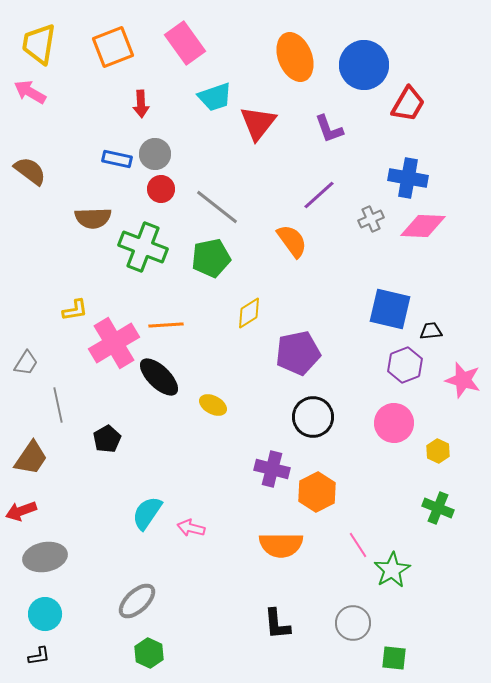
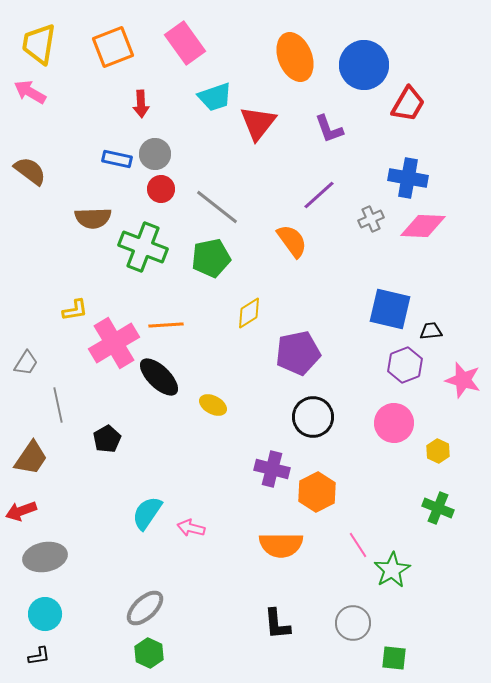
gray ellipse at (137, 601): moved 8 px right, 7 px down
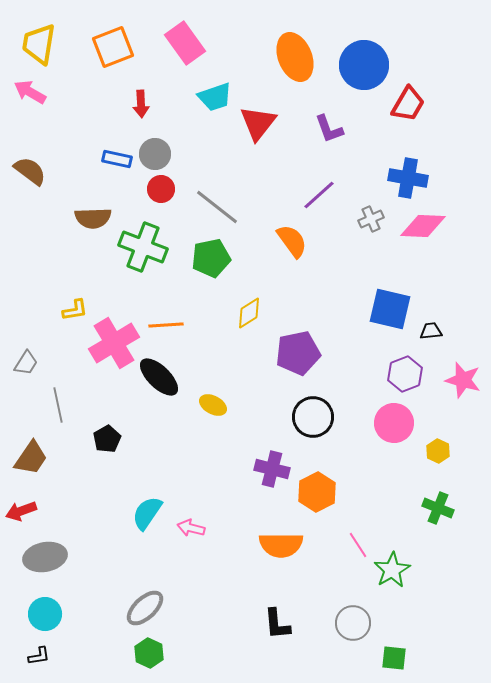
purple hexagon at (405, 365): moved 9 px down
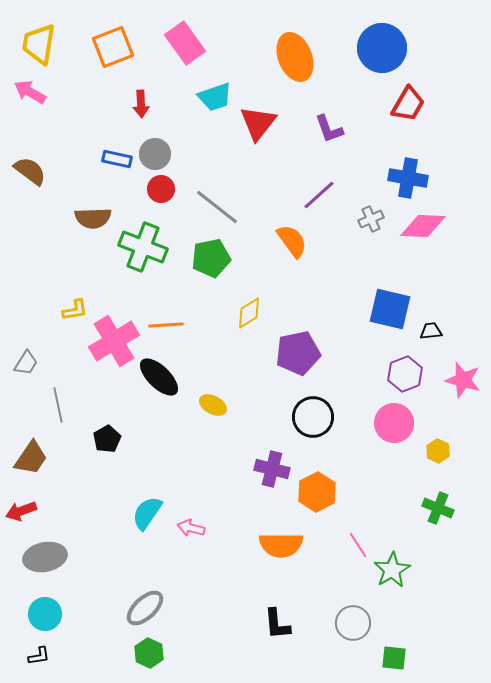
blue circle at (364, 65): moved 18 px right, 17 px up
pink cross at (114, 343): moved 2 px up
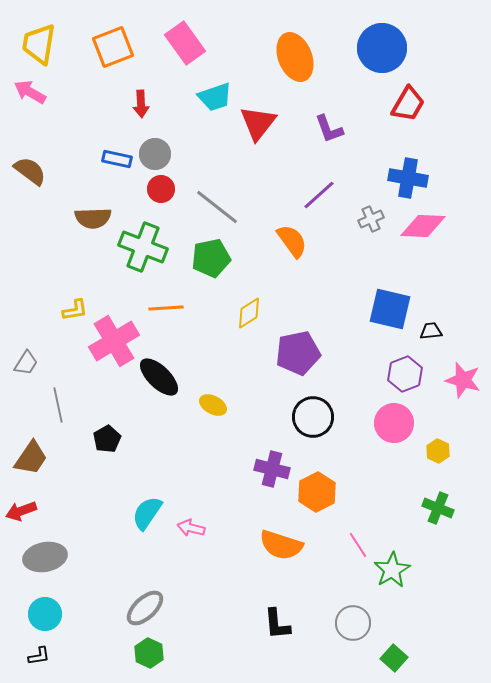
orange line at (166, 325): moved 17 px up
orange semicircle at (281, 545): rotated 18 degrees clockwise
green square at (394, 658): rotated 36 degrees clockwise
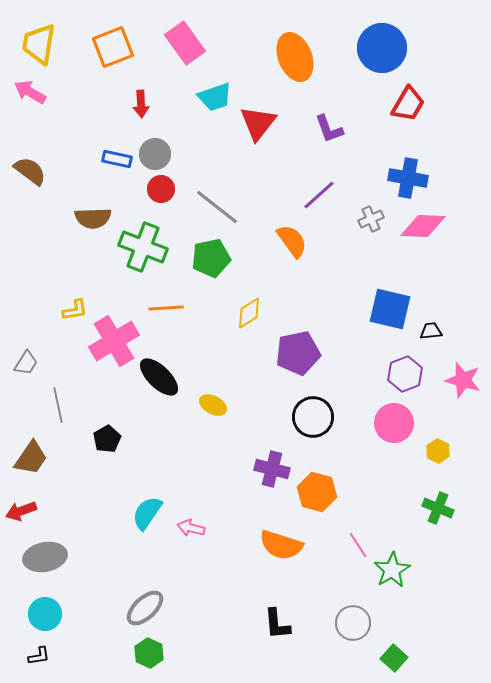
orange hexagon at (317, 492): rotated 18 degrees counterclockwise
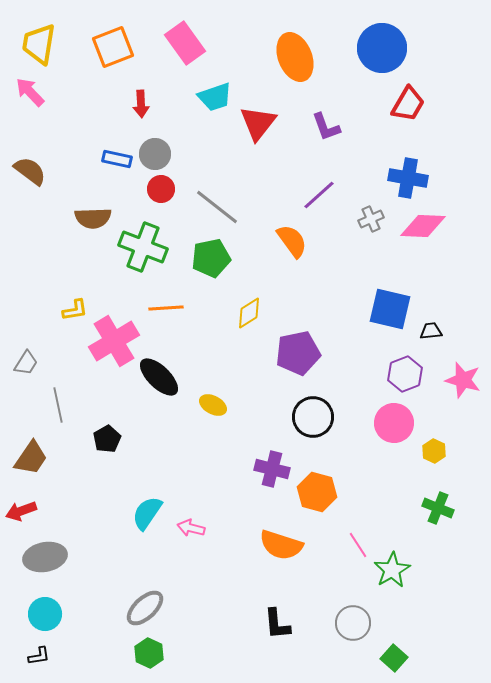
pink arrow at (30, 92): rotated 16 degrees clockwise
purple L-shape at (329, 129): moved 3 px left, 2 px up
yellow hexagon at (438, 451): moved 4 px left
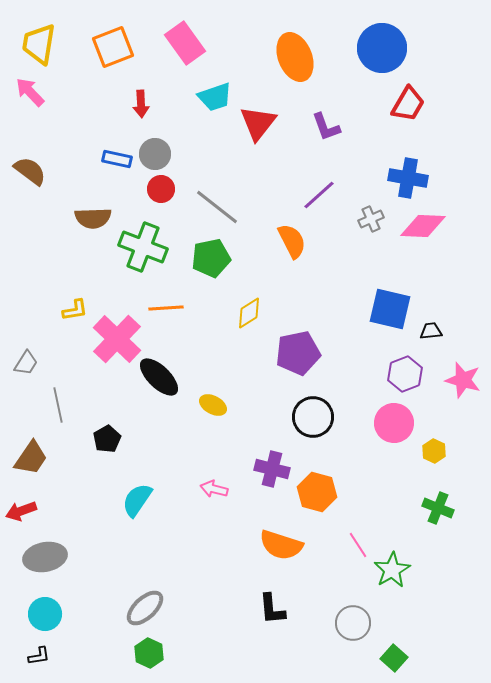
orange semicircle at (292, 241): rotated 9 degrees clockwise
pink cross at (114, 341): moved 3 px right, 2 px up; rotated 15 degrees counterclockwise
cyan semicircle at (147, 513): moved 10 px left, 13 px up
pink arrow at (191, 528): moved 23 px right, 39 px up
black L-shape at (277, 624): moved 5 px left, 15 px up
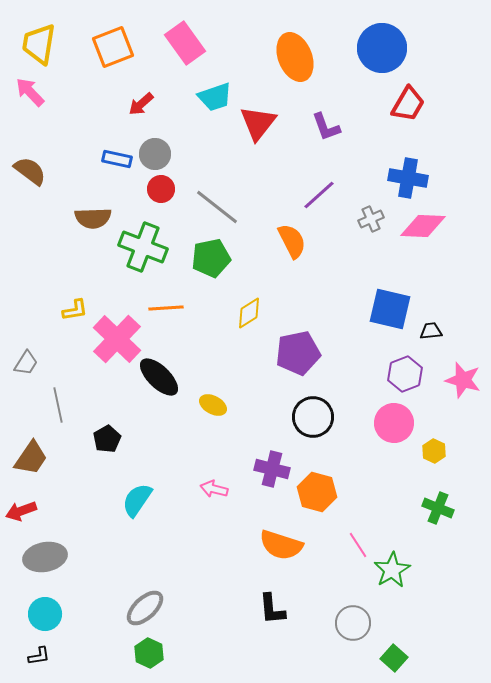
red arrow at (141, 104): rotated 52 degrees clockwise
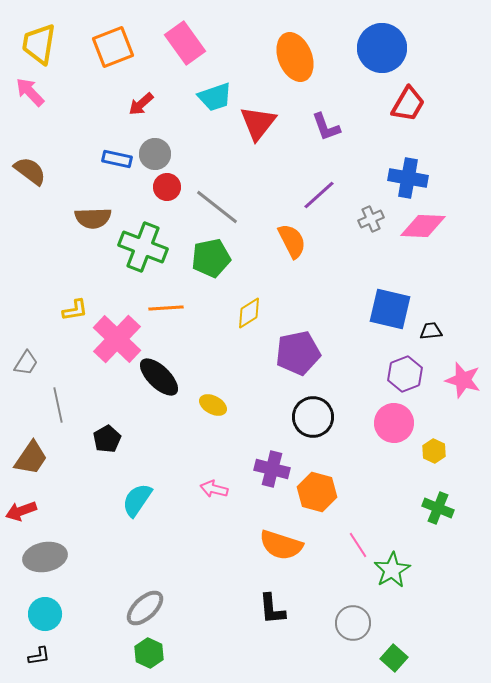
red circle at (161, 189): moved 6 px right, 2 px up
